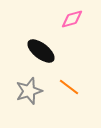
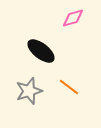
pink diamond: moved 1 px right, 1 px up
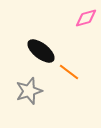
pink diamond: moved 13 px right
orange line: moved 15 px up
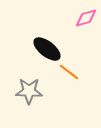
black ellipse: moved 6 px right, 2 px up
gray star: rotated 20 degrees clockwise
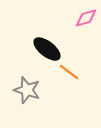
gray star: moved 2 px left, 1 px up; rotated 16 degrees clockwise
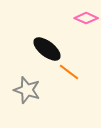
pink diamond: rotated 40 degrees clockwise
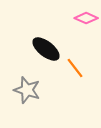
black ellipse: moved 1 px left
orange line: moved 6 px right, 4 px up; rotated 15 degrees clockwise
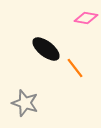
pink diamond: rotated 15 degrees counterclockwise
gray star: moved 2 px left, 13 px down
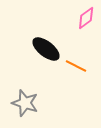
pink diamond: rotated 45 degrees counterclockwise
orange line: moved 1 px right, 2 px up; rotated 25 degrees counterclockwise
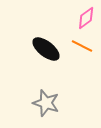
orange line: moved 6 px right, 20 px up
gray star: moved 21 px right
